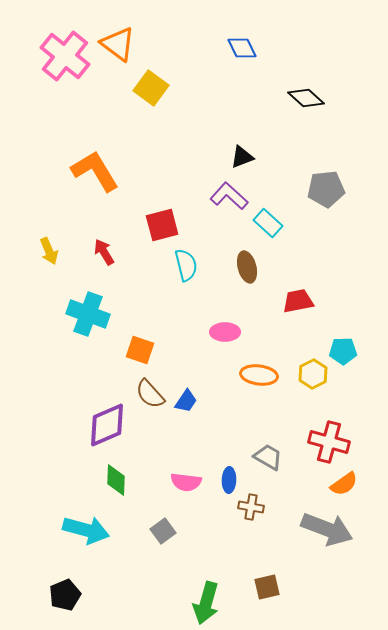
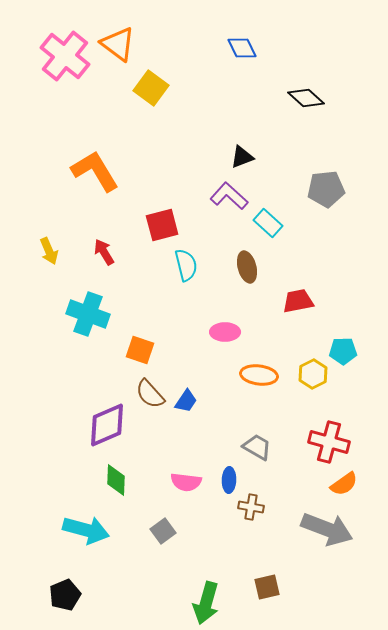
gray trapezoid: moved 11 px left, 10 px up
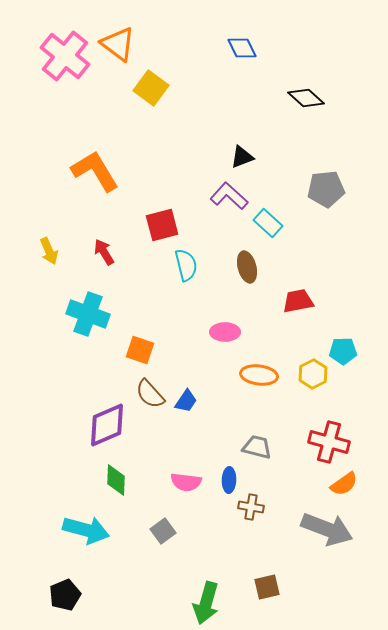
gray trapezoid: rotated 16 degrees counterclockwise
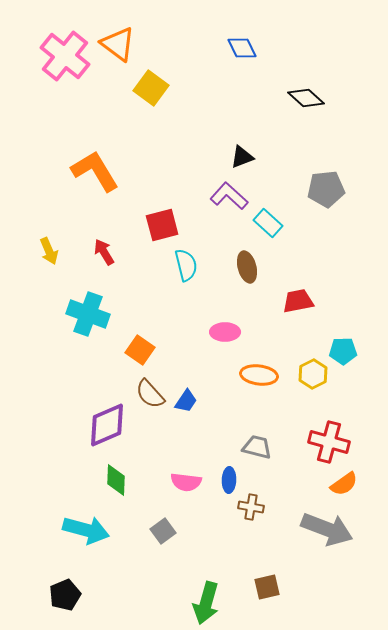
orange square: rotated 16 degrees clockwise
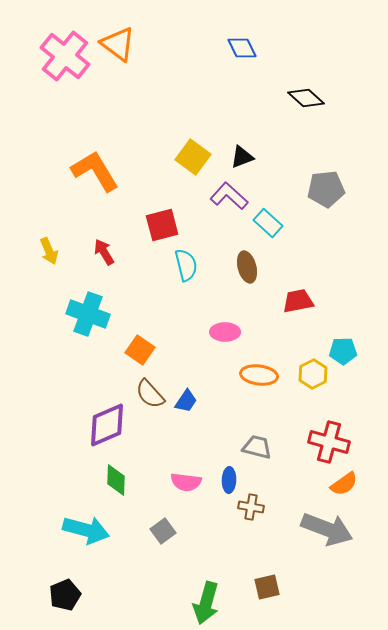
yellow square: moved 42 px right, 69 px down
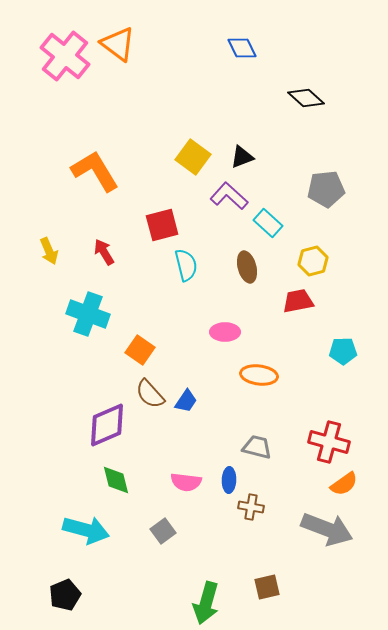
yellow hexagon: moved 113 px up; rotated 12 degrees clockwise
green diamond: rotated 16 degrees counterclockwise
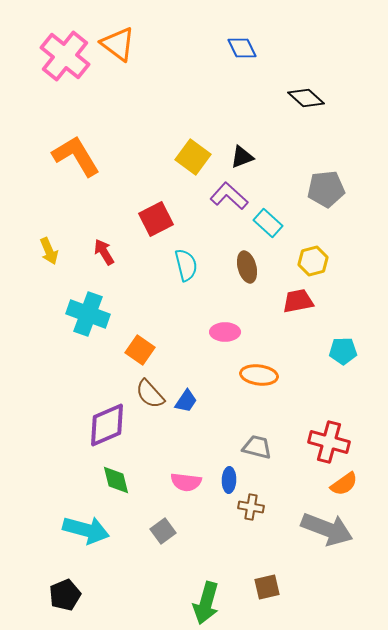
orange L-shape: moved 19 px left, 15 px up
red square: moved 6 px left, 6 px up; rotated 12 degrees counterclockwise
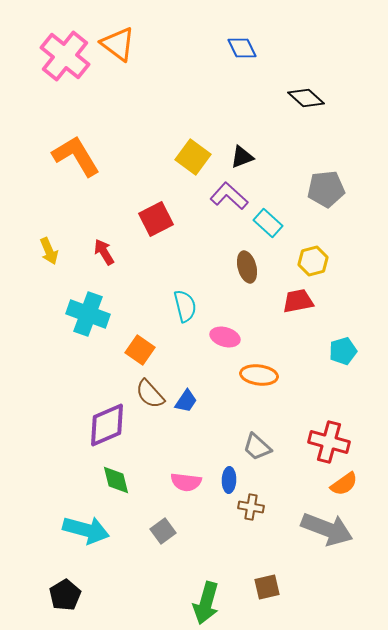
cyan semicircle: moved 1 px left, 41 px down
pink ellipse: moved 5 px down; rotated 16 degrees clockwise
cyan pentagon: rotated 16 degrees counterclockwise
gray trapezoid: rotated 152 degrees counterclockwise
black pentagon: rotated 8 degrees counterclockwise
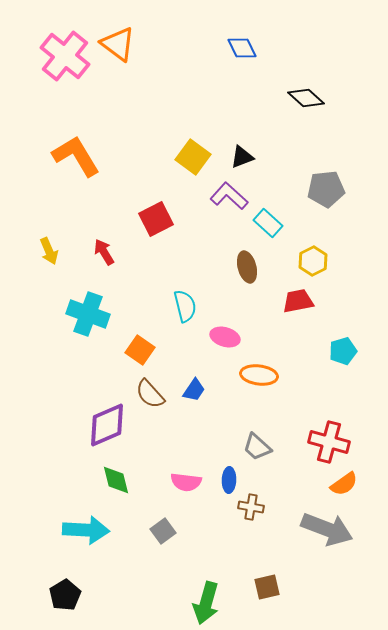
yellow hexagon: rotated 12 degrees counterclockwise
blue trapezoid: moved 8 px right, 11 px up
cyan arrow: rotated 12 degrees counterclockwise
